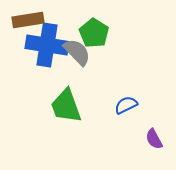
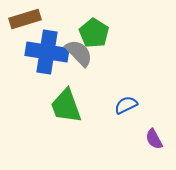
brown rectangle: moved 3 px left, 1 px up; rotated 8 degrees counterclockwise
blue cross: moved 7 px down
gray semicircle: moved 2 px right, 1 px down
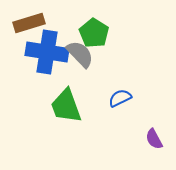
brown rectangle: moved 4 px right, 4 px down
gray semicircle: moved 1 px right, 1 px down
blue semicircle: moved 6 px left, 7 px up
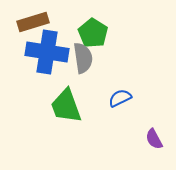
brown rectangle: moved 4 px right, 1 px up
green pentagon: moved 1 px left
gray semicircle: moved 3 px right, 4 px down; rotated 36 degrees clockwise
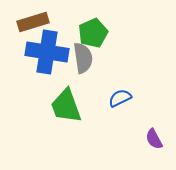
green pentagon: rotated 16 degrees clockwise
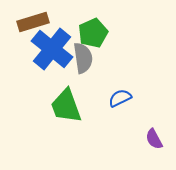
blue cross: moved 5 px right, 3 px up; rotated 30 degrees clockwise
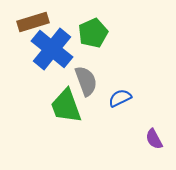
gray semicircle: moved 3 px right, 23 px down; rotated 12 degrees counterclockwise
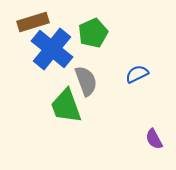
blue semicircle: moved 17 px right, 24 px up
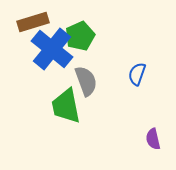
green pentagon: moved 13 px left, 3 px down
blue semicircle: rotated 45 degrees counterclockwise
green trapezoid: rotated 9 degrees clockwise
purple semicircle: moved 1 px left; rotated 15 degrees clockwise
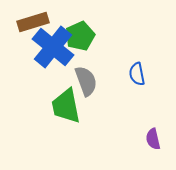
blue cross: moved 1 px right, 2 px up
blue semicircle: rotated 30 degrees counterclockwise
